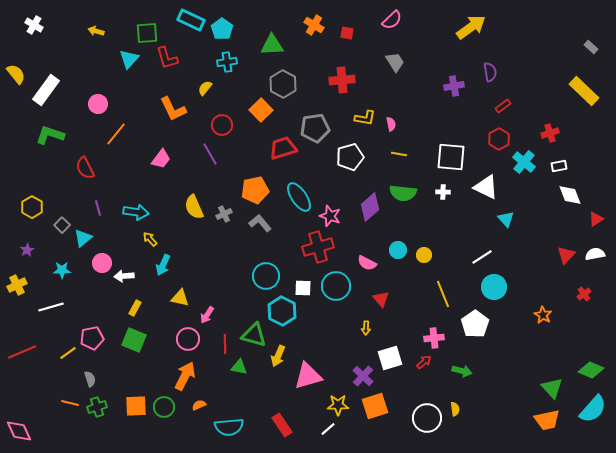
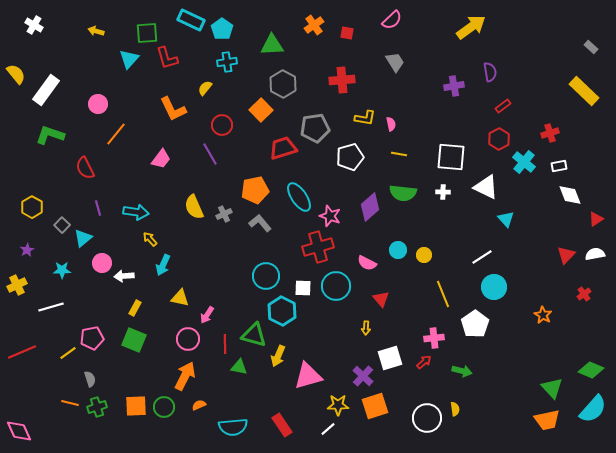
orange cross at (314, 25): rotated 24 degrees clockwise
cyan semicircle at (229, 427): moved 4 px right
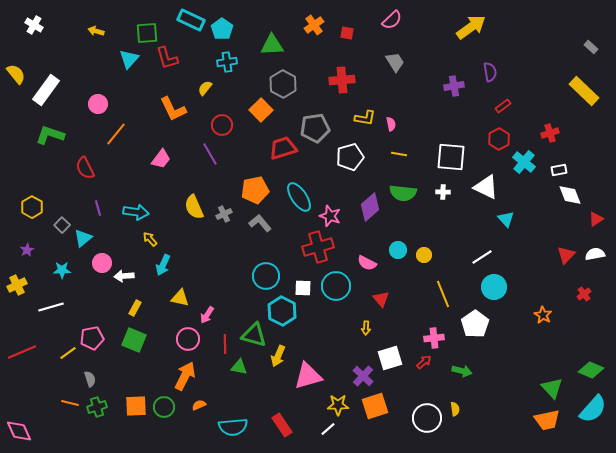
white rectangle at (559, 166): moved 4 px down
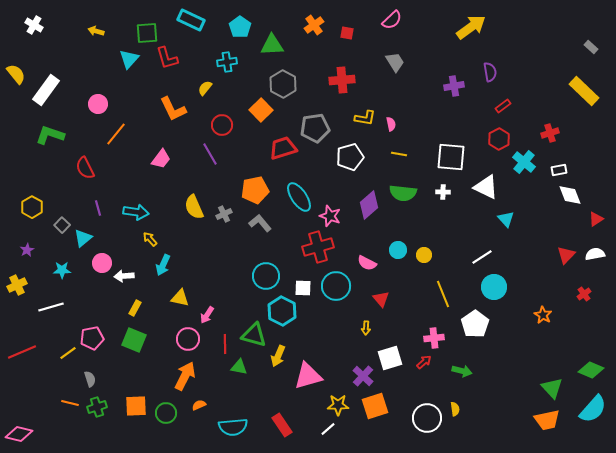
cyan pentagon at (222, 29): moved 18 px right, 2 px up
purple diamond at (370, 207): moved 1 px left, 2 px up
green circle at (164, 407): moved 2 px right, 6 px down
pink diamond at (19, 431): moved 3 px down; rotated 52 degrees counterclockwise
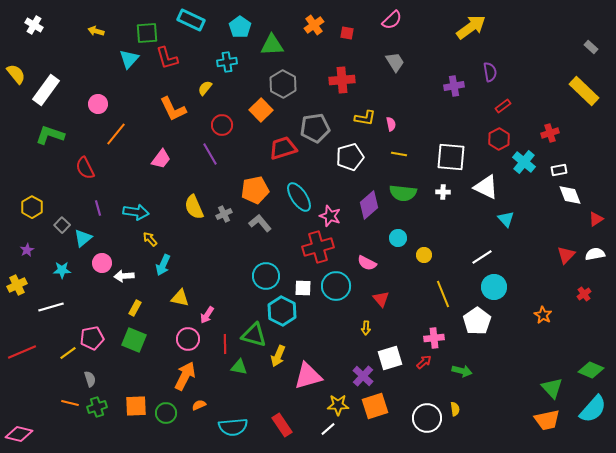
cyan circle at (398, 250): moved 12 px up
white pentagon at (475, 324): moved 2 px right, 3 px up
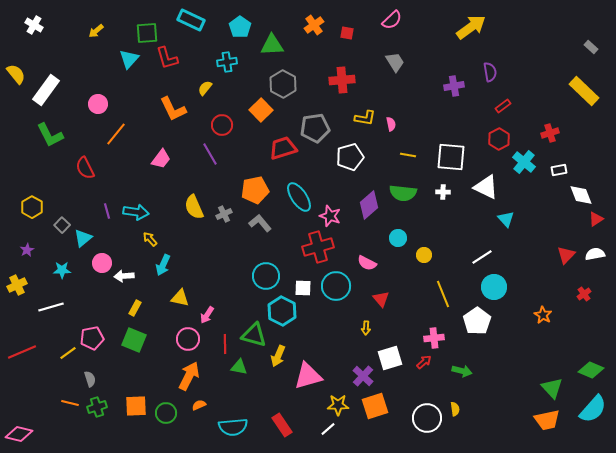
yellow arrow at (96, 31): rotated 56 degrees counterclockwise
green L-shape at (50, 135): rotated 136 degrees counterclockwise
yellow line at (399, 154): moved 9 px right, 1 px down
white diamond at (570, 195): moved 11 px right
purple line at (98, 208): moved 9 px right, 3 px down
orange arrow at (185, 376): moved 4 px right
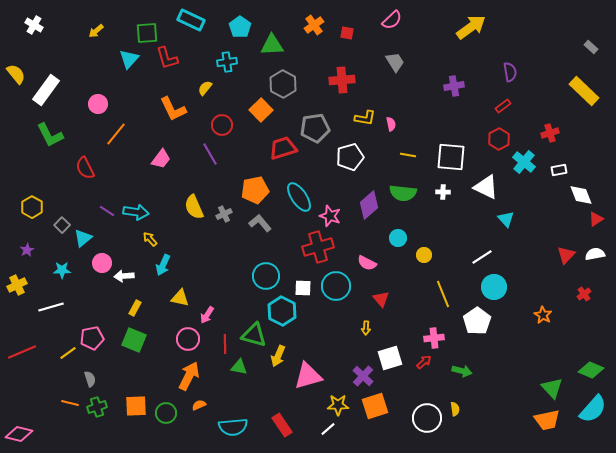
purple semicircle at (490, 72): moved 20 px right
purple line at (107, 211): rotated 42 degrees counterclockwise
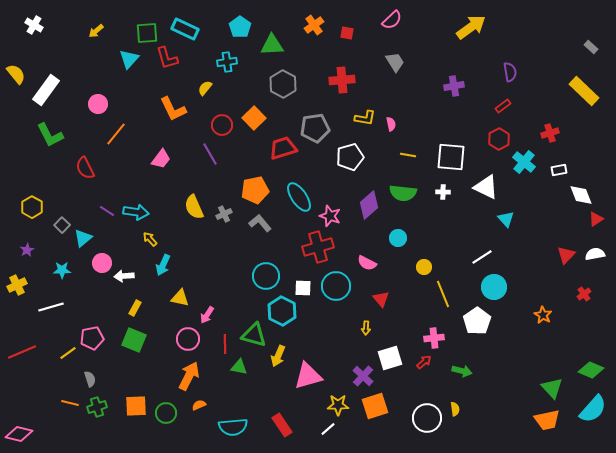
cyan rectangle at (191, 20): moved 6 px left, 9 px down
orange square at (261, 110): moved 7 px left, 8 px down
yellow circle at (424, 255): moved 12 px down
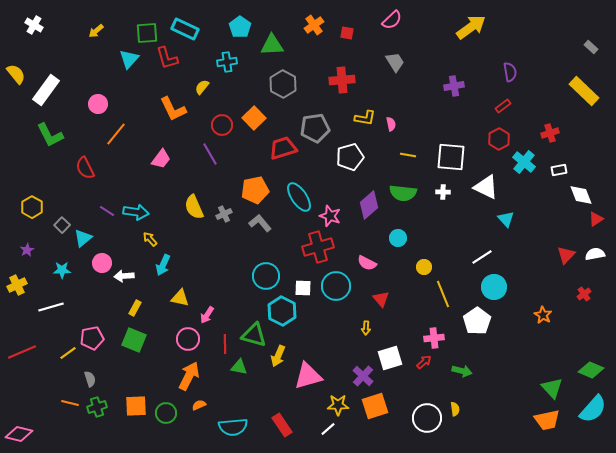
yellow semicircle at (205, 88): moved 3 px left, 1 px up
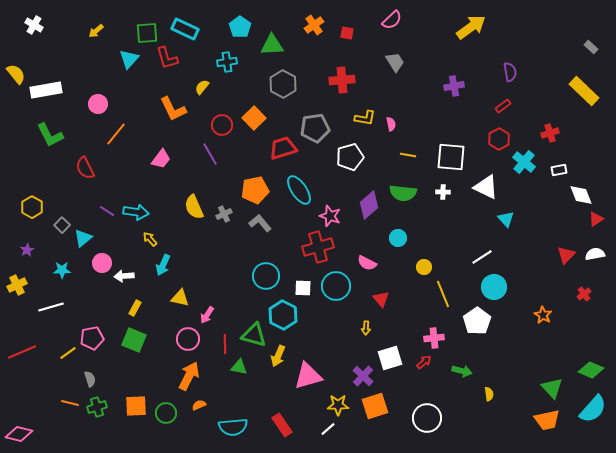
white rectangle at (46, 90): rotated 44 degrees clockwise
cyan ellipse at (299, 197): moved 7 px up
cyan hexagon at (282, 311): moved 1 px right, 4 px down
yellow semicircle at (455, 409): moved 34 px right, 15 px up
